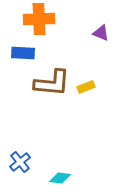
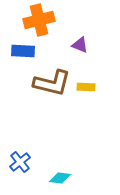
orange cross: moved 1 px down; rotated 12 degrees counterclockwise
purple triangle: moved 21 px left, 12 px down
blue rectangle: moved 2 px up
brown L-shape: rotated 9 degrees clockwise
yellow rectangle: rotated 24 degrees clockwise
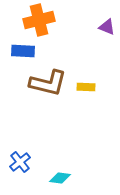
purple triangle: moved 27 px right, 18 px up
brown L-shape: moved 4 px left
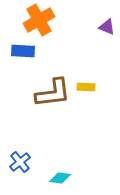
orange cross: rotated 16 degrees counterclockwise
brown L-shape: moved 5 px right, 10 px down; rotated 21 degrees counterclockwise
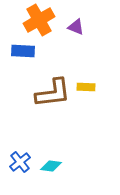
purple triangle: moved 31 px left
cyan diamond: moved 9 px left, 12 px up
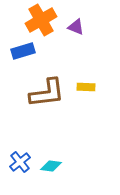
orange cross: moved 2 px right
blue rectangle: rotated 20 degrees counterclockwise
brown L-shape: moved 6 px left
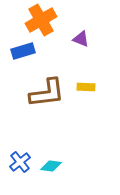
purple triangle: moved 5 px right, 12 px down
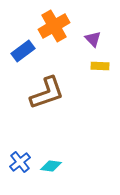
orange cross: moved 13 px right, 6 px down
purple triangle: moved 12 px right; rotated 24 degrees clockwise
blue rectangle: rotated 20 degrees counterclockwise
yellow rectangle: moved 14 px right, 21 px up
brown L-shape: rotated 12 degrees counterclockwise
